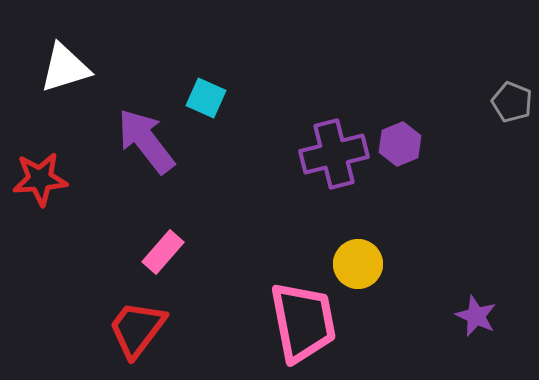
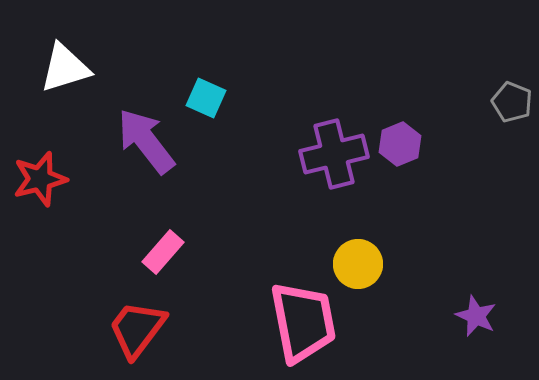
red star: rotated 10 degrees counterclockwise
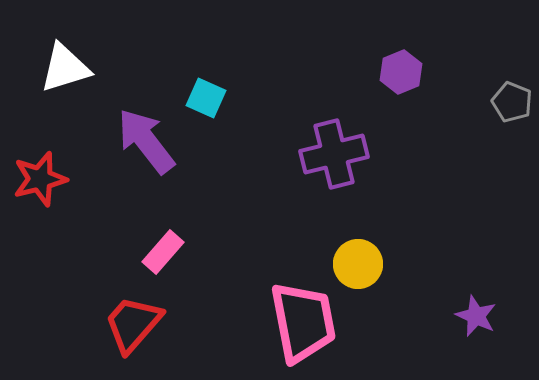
purple hexagon: moved 1 px right, 72 px up
red trapezoid: moved 4 px left, 5 px up; rotated 4 degrees clockwise
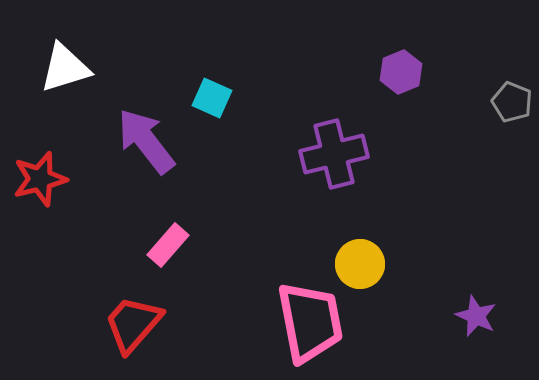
cyan square: moved 6 px right
pink rectangle: moved 5 px right, 7 px up
yellow circle: moved 2 px right
pink trapezoid: moved 7 px right
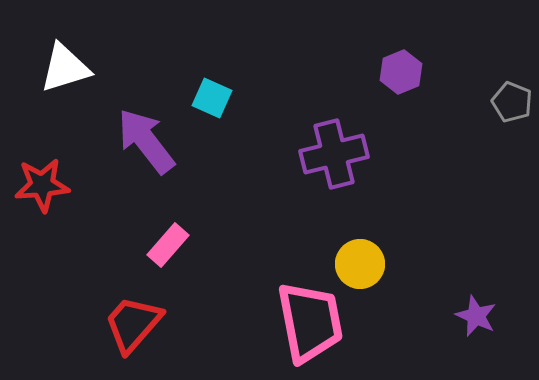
red star: moved 2 px right, 6 px down; rotated 10 degrees clockwise
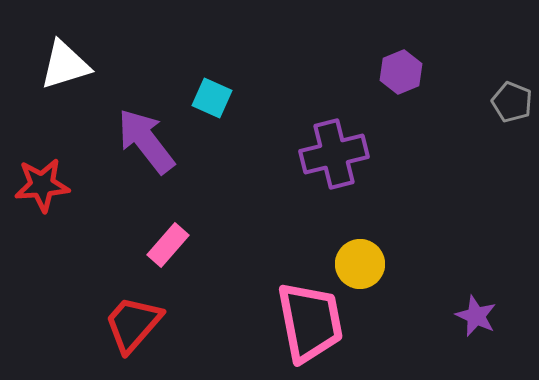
white triangle: moved 3 px up
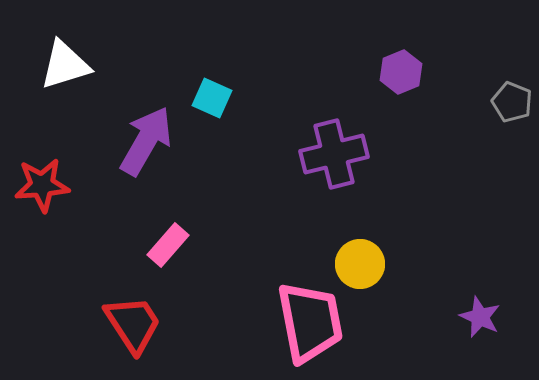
purple arrow: rotated 68 degrees clockwise
purple star: moved 4 px right, 1 px down
red trapezoid: rotated 106 degrees clockwise
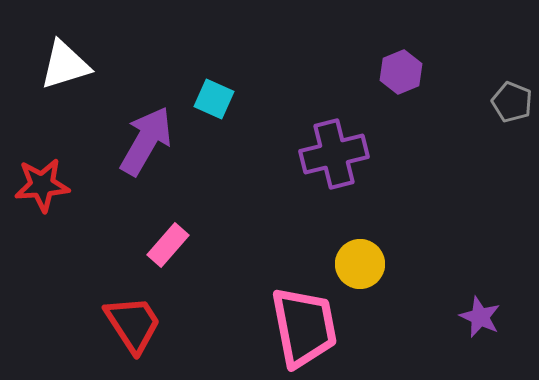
cyan square: moved 2 px right, 1 px down
pink trapezoid: moved 6 px left, 5 px down
